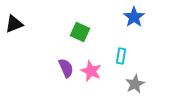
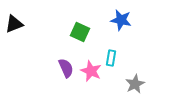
blue star: moved 13 px left, 3 px down; rotated 25 degrees counterclockwise
cyan rectangle: moved 10 px left, 2 px down
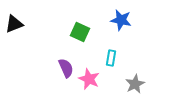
pink star: moved 2 px left, 8 px down
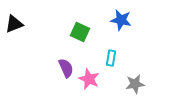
gray star: rotated 18 degrees clockwise
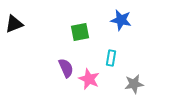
green square: rotated 36 degrees counterclockwise
gray star: moved 1 px left
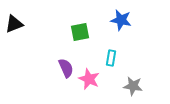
gray star: moved 1 px left, 2 px down; rotated 18 degrees clockwise
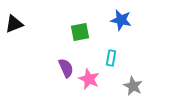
gray star: rotated 18 degrees clockwise
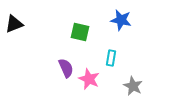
green square: rotated 24 degrees clockwise
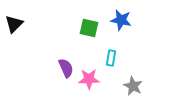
black triangle: rotated 24 degrees counterclockwise
green square: moved 9 px right, 4 px up
pink star: rotated 25 degrees counterclockwise
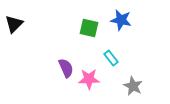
cyan rectangle: rotated 49 degrees counterclockwise
